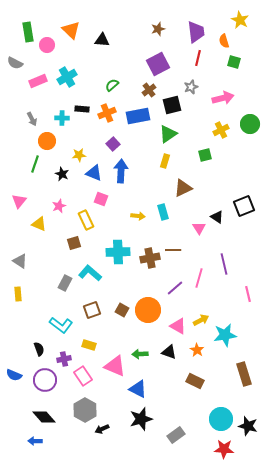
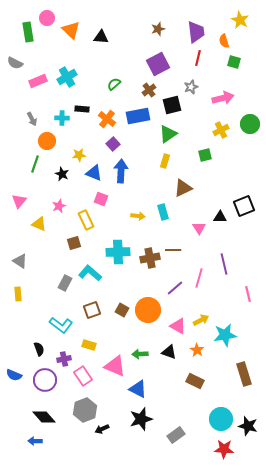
black triangle at (102, 40): moved 1 px left, 3 px up
pink circle at (47, 45): moved 27 px up
green semicircle at (112, 85): moved 2 px right, 1 px up
orange cross at (107, 113): moved 6 px down; rotated 30 degrees counterclockwise
black triangle at (217, 217): moved 3 px right; rotated 32 degrees counterclockwise
gray hexagon at (85, 410): rotated 10 degrees clockwise
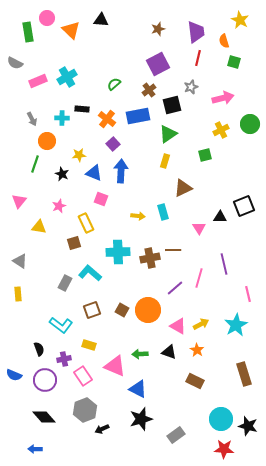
black triangle at (101, 37): moved 17 px up
yellow rectangle at (86, 220): moved 3 px down
yellow triangle at (39, 224): moved 3 px down; rotated 14 degrees counterclockwise
yellow arrow at (201, 320): moved 4 px down
cyan star at (225, 335): moved 11 px right, 10 px up; rotated 20 degrees counterclockwise
blue arrow at (35, 441): moved 8 px down
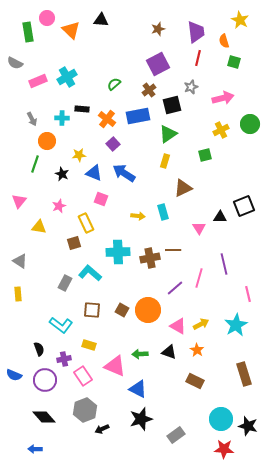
blue arrow at (121, 171): moved 3 px right, 2 px down; rotated 60 degrees counterclockwise
brown square at (92, 310): rotated 24 degrees clockwise
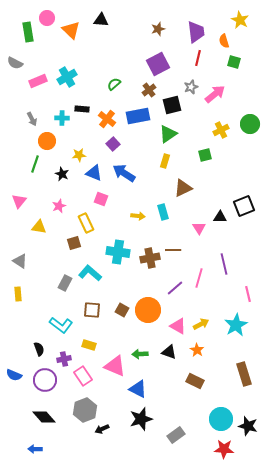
pink arrow at (223, 98): moved 8 px left, 4 px up; rotated 25 degrees counterclockwise
cyan cross at (118, 252): rotated 10 degrees clockwise
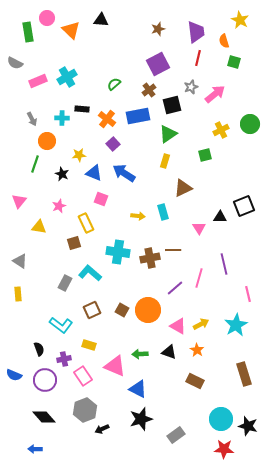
brown square at (92, 310): rotated 30 degrees counterclockwise
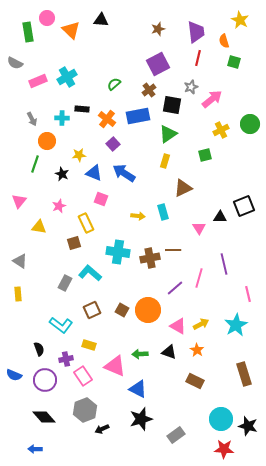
pink arrow at (215, 94): moved 3 px left, 5 px down
black square at (172, 105): rotated 24 degrees clockwise
purple cross at (64, 359): moved 2 px right
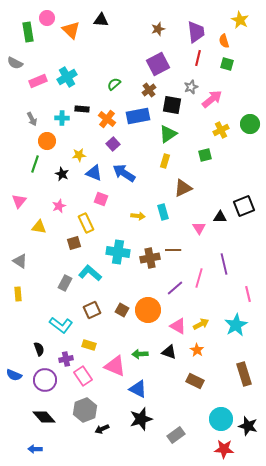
green square at (234, 62): moved 7 px left, 2 px down
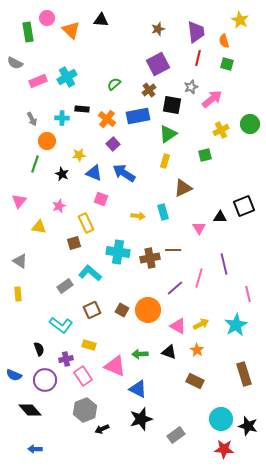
gray rectangle at (65, 283): moved 3 px down; rotated 28 degrees clockwise
black diamond at (44, 417): moved 14 px left, 7 px up
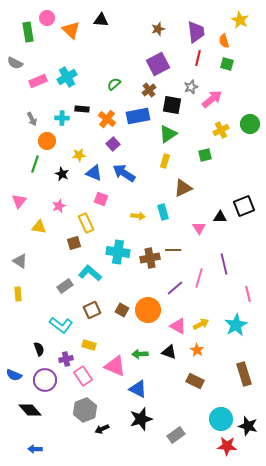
red star at (224, 449): moved 3 px right, 3 px up
